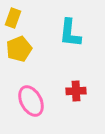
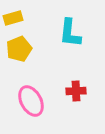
yellow rectangle: rotated 54 degrees clockwise
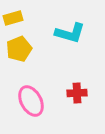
cyan L-shape: rotated 80 degrees counterclockwise
red cross: moved 1 px right, 2 px down
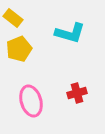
yellow rectangle: rotated 54 degrees clockwise
red cross: rotated 12 degrees counterclockwise
pink ellipse: rotated 12 degrees clockwise
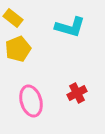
cyan L-shape: moved 6 px up
yellow pentagon: moved 1 px left
red cross: rotated 12 degrees counterclockwise
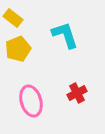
cyan L-shape: moved 5 px left, 8 px down; rotated 124 degrees counterclockwise
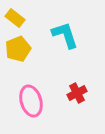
yellow rectangle: moved 2 px right
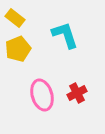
pink ellipse: moved 11 px right, 6 px up
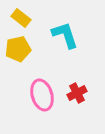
yellow rectangle: moved 6 px right
yellow pentagon: rotated 10 degrees clockwise
